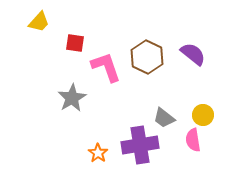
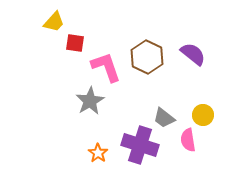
yellow trapezoid: moved 15 px right
gray star: moved 18 px right, 3 px down
pink semicircle: moved 5 px left
purple cross: rotated 27 degrees clockwise
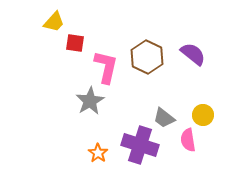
pink L-shape: rotated 32 degrees clockwise
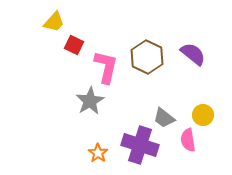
red square: moved 1 px left, 2 px down; rotated 18 degrees clockwise
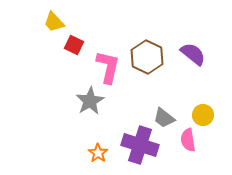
yellow trapezoid: rotated 95 degrees clockwise
pink L-shape: moved 2 px right
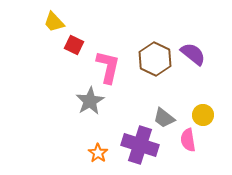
brown hexagon: moved 8 px right, 2 px down
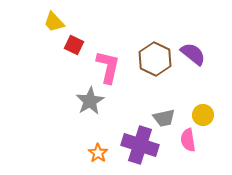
gray trapezoid: rotated 50 degrees counterclockwise
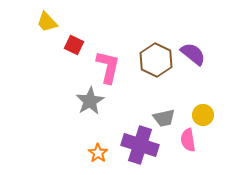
yellow trapezoid: moved 7 px left
brown hexagon: moved 1 px right, 1 px down
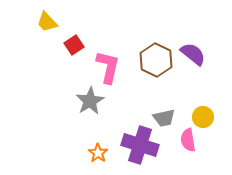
red square: rotated 30 degrees clockwise
yellow circle: moved 2 px down
